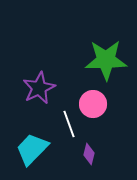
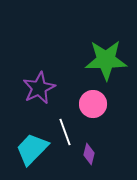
white line: moved 4 px left, 8 px down
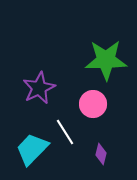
white line: rotated 12 degrees counterclockwise
purple diamond: moved 12 px right
